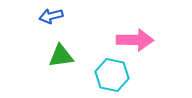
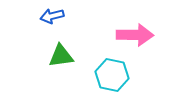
blue arrow: moved 1 px right
pink arrow: moved 5 px up
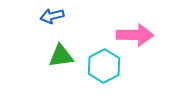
cyan hexagon: moved 8 px left, 9 px up; rotated 20 degrees clockwise
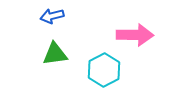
green triangle: moved 6 px left, 2 px up
cyan hexagon: moved 4 px down
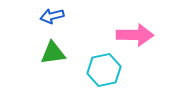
green triangle: moved 2 px left, 1 px up
cyan hexagon: rotated 16 degrees clockwise
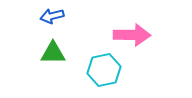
pink arrow: moved 3 px left
green triangle: rotated 8 degrees clockwise
